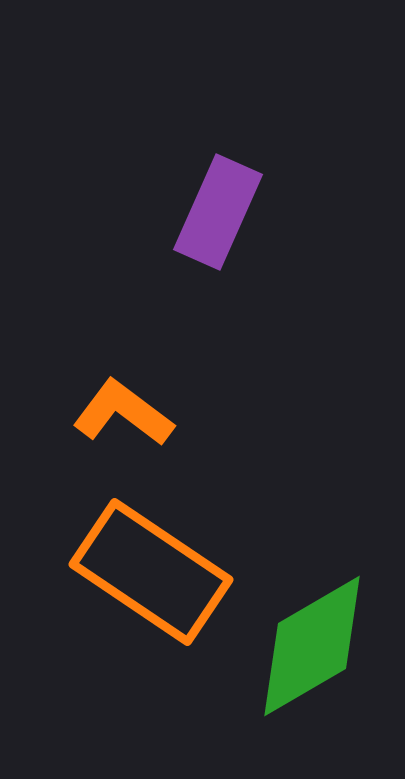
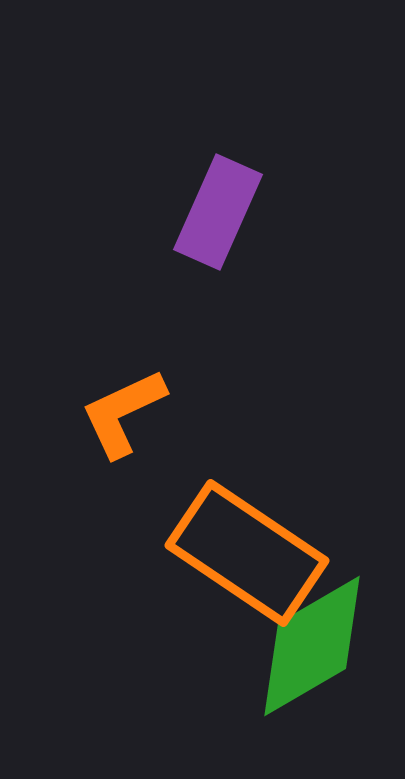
orange L-shape: rotated 62 degrees counterclockwise
orange rectangle: moved 96 px right, 19 px up
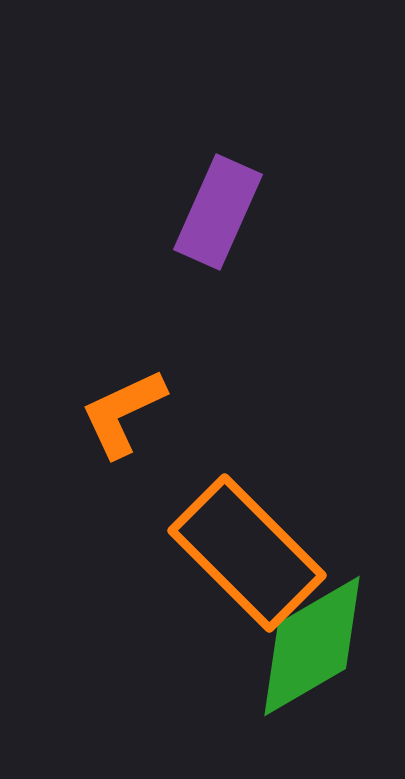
orange rectangle: rotated 11 degrees clockwise
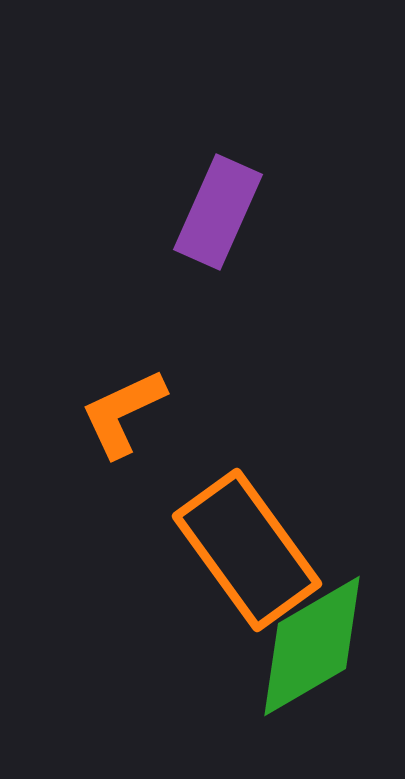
orange rectangle: moved 3 px up; rotated 9 degrees clockwise
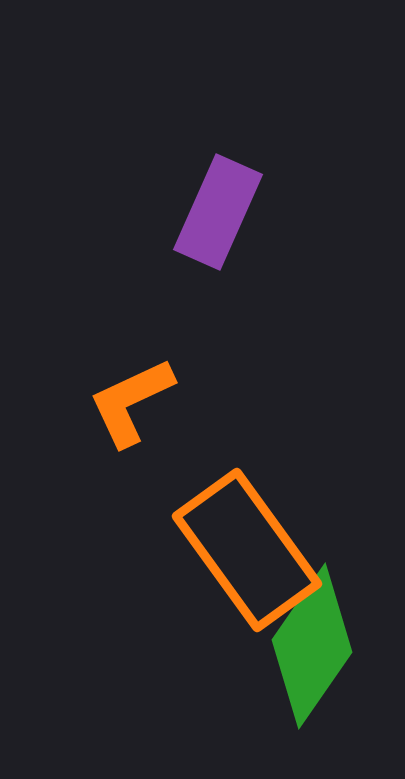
orange L-shape: moved 8 px right, 11 px up
green diamond: rotated 25 degrees counterclockwise
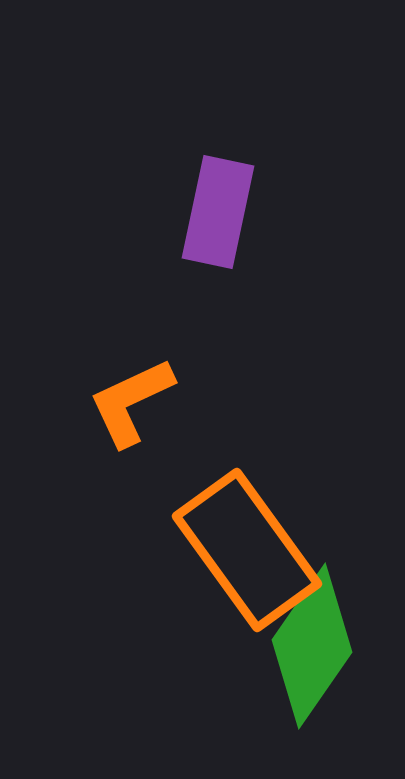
purple rectangle: rotated 12 degrees counterclockwise
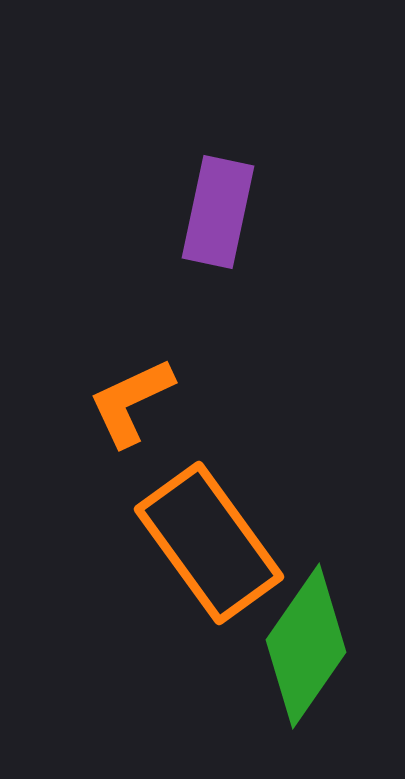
orange rectangle: moved 38 px left, 7 px up
green diamond: moved 6 px left
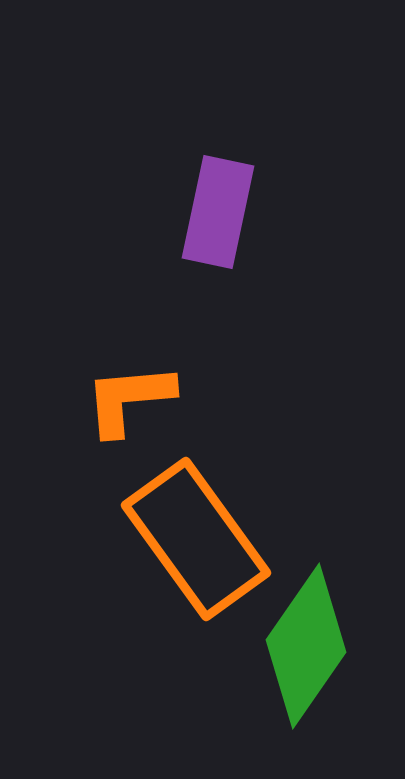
orange L-shape: moved 2 px left, 3 px up; rotated 20 degrees clockwise
orange rectangle: moved 13 px left, 4 px up
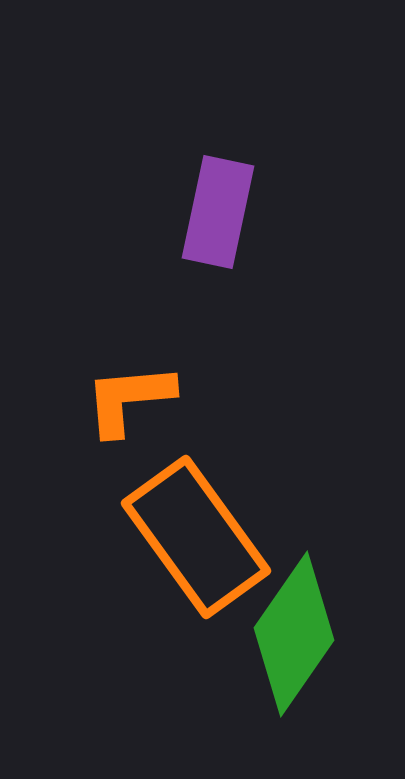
orange rectangle: moved 2 px up
green diamond: moved 12 px left, 12 px up
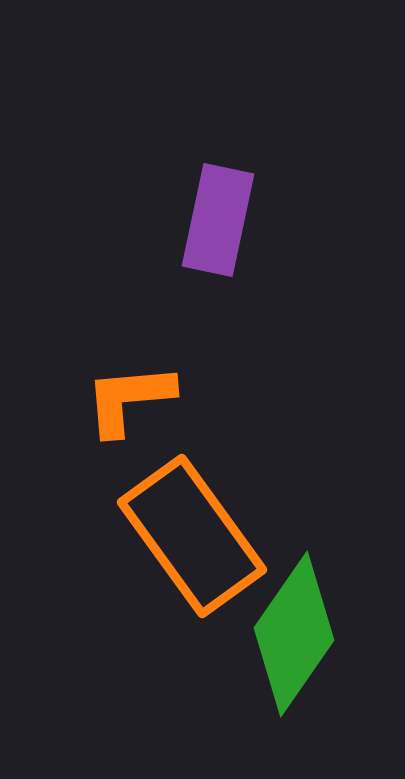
purple rectangle: moved 8 px down
orange rectangle: moved 4 px left, 1 px up
